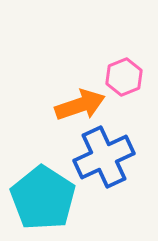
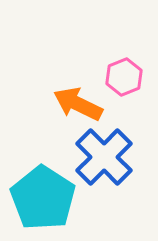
orange arrow: moved 2 px left, 1 px up; rotated 135 degrees counterclockwise
blue cross: rotated 20 degrees counterclockwise
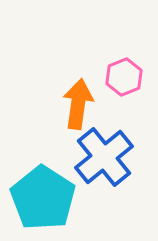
orange arrow: rotated 72 degrees clockwise
blue cross: rotated 6 degrees clockwise
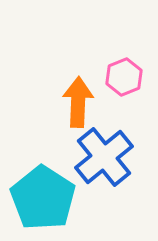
orange arrow: moved 2 px up; rotated 6 degrees counterclockwise
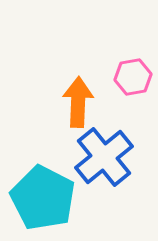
pink hexagon: moved 9 px right; rotated 12 degrees clockwise
cyan pentagon: rotated 6 degrees counterclockwise
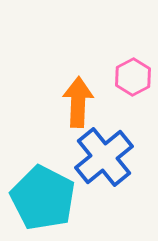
pink hexagon: rotated 18 degrees counterclockwise
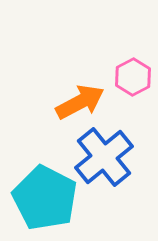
orange arrow: moved 2 px right; rotated 60 degrees clockwise
cyan pentagon: moved 2 px right
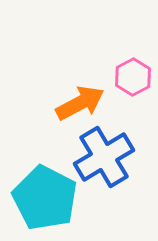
orange arrow: moved 1 px down
blue cross: rotated 8 degrees clockwise
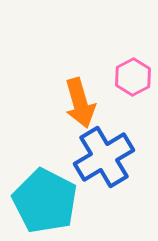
orange arrow: rotated 102 degrees clockwise
cyan pentagon: moved 3 px down
